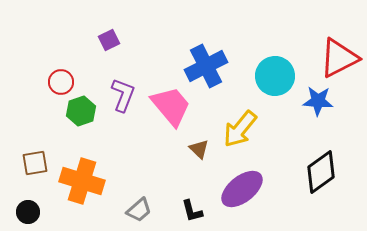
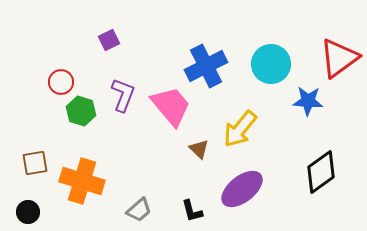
red triangle: rotated 9 degrees counterclockwise
cyan circle: moved 4 px left, 12 px up
blue star: moved 10 px left
green hexagon: rotated 24 degrees counterclockwise
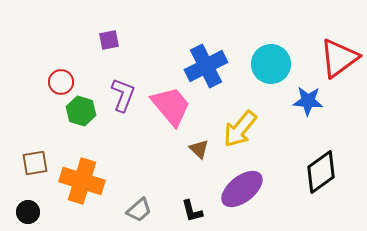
purple square: rotated 15 degrees clockwise
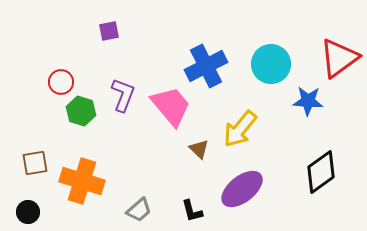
purple square: moved 9 px up
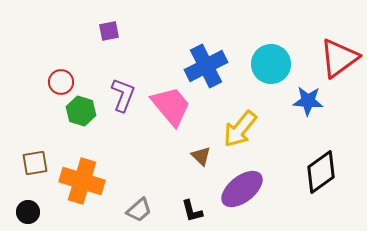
brown triangle: moved 2 px right, 7 px down
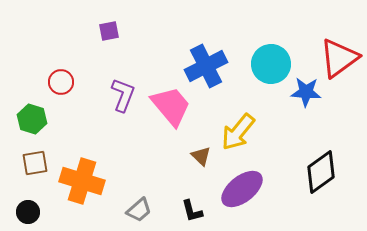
blue star: moved 2 px left, 9 px up
green hexagon: moved 49 px left, 8 px down
yellow arrow: moved 2 px left, 3 px down
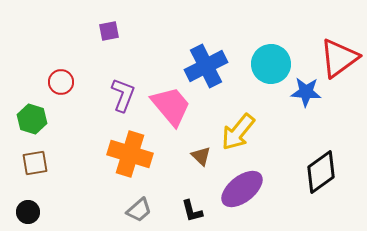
orange cross: moved 48 px right, 27 px up
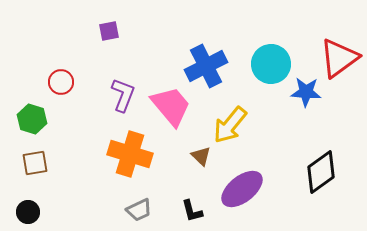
yellow arrow: moved 8 px left, 7 px up
gray trapezoid: rotated 16 degrees clockwise
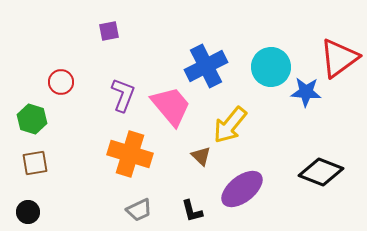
cyan circle: moved 3 px down
black diamond: rotated 57 degrees clockwise
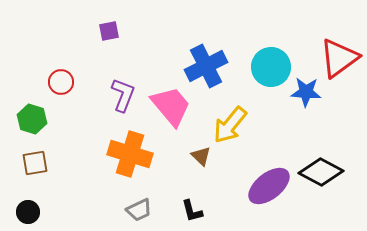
black diamond: rotated 6 degrees clockwise
purple ellipse: moved 27 px right, 3 px up
